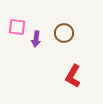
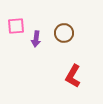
pink square: moved 1 px left, 1 px up; rotated 12 degrees counterclockwise
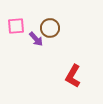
brown circle: moved 14 px left, 5 px up
purple arrow: rotated 49 degrees counterclockwise
